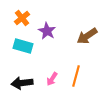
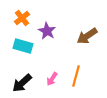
black arrow: rotated 35 degrees counterclockwise
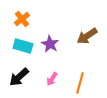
orange cross: moved 1 px down
purple star: moved 3 px right, 13 px down
orange line: moved 4 px right, 7 px down
black arrow: moved 3 px left, 6 px up
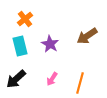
orange cross: moved 3 px right
cyan rectangle: moved 3 px left; rotated 60 degrees clockwise
black arrow: moved 3 px left, 2 px down
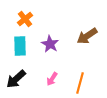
cyan rectangle: rotated 12 degrees clockwise
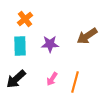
purple star: rotated 30 degrees counterclockwise
orange line: moved 5 px left, 1 px up
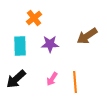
orange cross: moved 9 px right, 1 px up
orange line: rotated 20 degrees counterclockwise
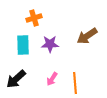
orange cross: rotated 21 degrees clockwise
cyan rectangle: moved 3 px right, 1 px up
orange line: moved 1 px down
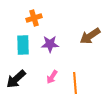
brown arrow: moved 3 px right
pink arrow: moved 2 px up
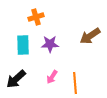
orange cross: moved 2 px right, 1 px up
